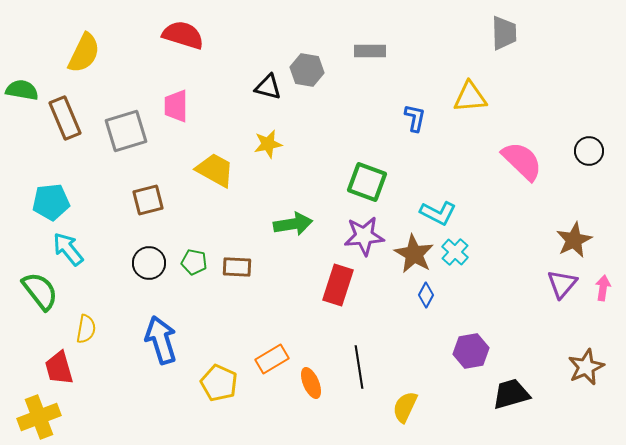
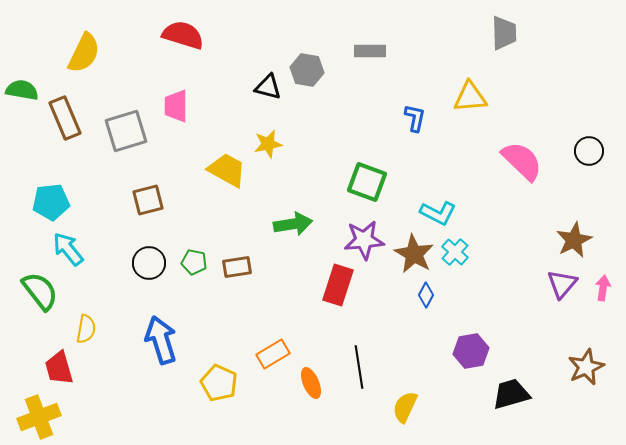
yellow trapezoid at (215, 170): moved 12 px right
purple star at (364, 236): moved 4 px down
brown rectangle at (237, 267): rotated 12 degrees counterclockwise
orange rectangle at (272, 359): moved 1 px right, 5 px up
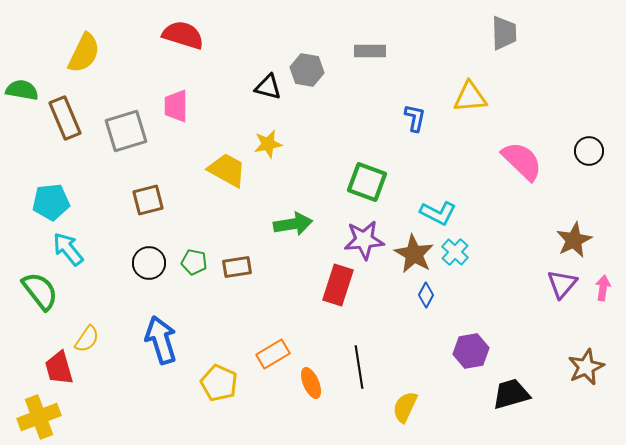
yellow semicircle at (86, 329): moved 1 px right, 10 px down; rotated 24 degrees clockwise
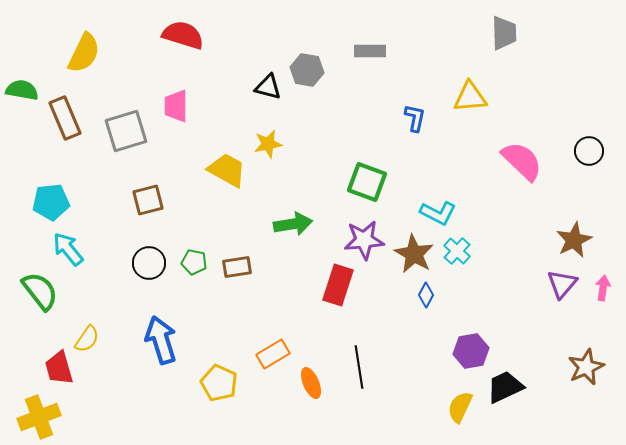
cyan cross at (455, 252): moved 2 px right, 1 px up
black trapezoid at (511, 394): moved 6 px left, 7 px up; rotated 9 degrees counterclockwise
yellow semicircle at (405, 407): moved 55 px right
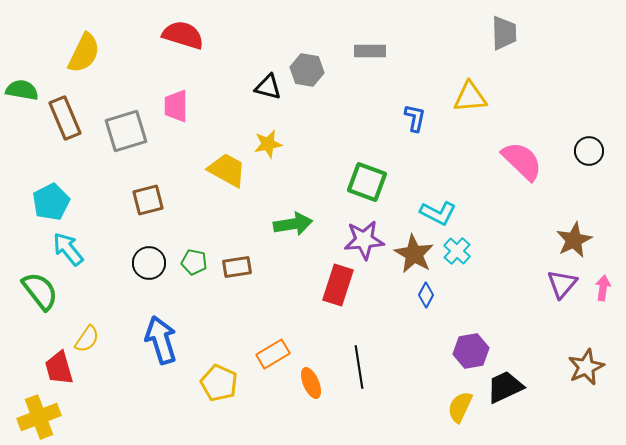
cyan pentagon at (51, 202): rotated 21 degrees counterclockwise
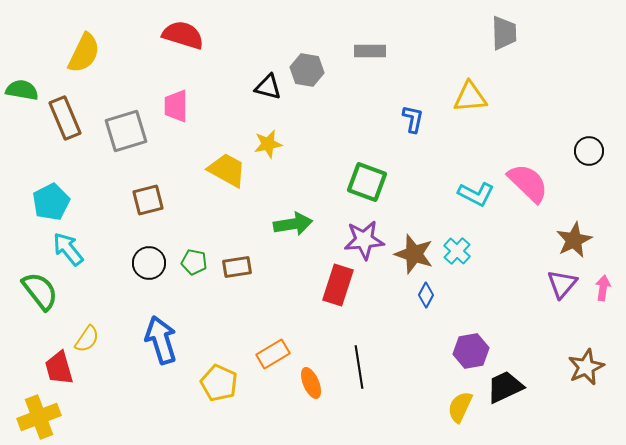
blue L-shape at (415, 118): moved 2 px left, 1 px down
pink semicircle at (522, 161): moved 6 px right, 22 px down
cyan L-shape at (438, 213): moved 38 px right, 19 px up
brown star at (414, 254): rotated 12 degrees counterclockwise
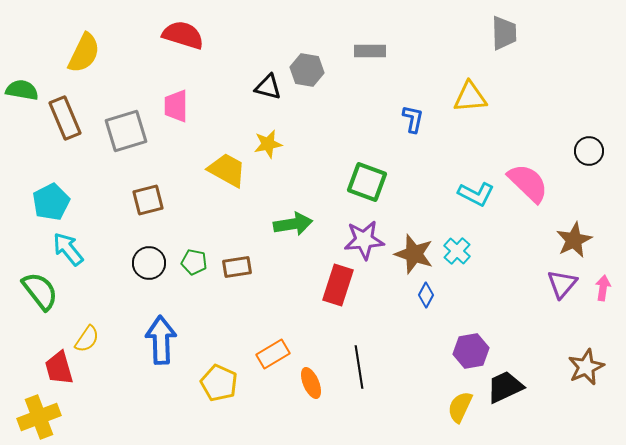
blue arrow at (161, 340): rotated 15 degrees clockwise
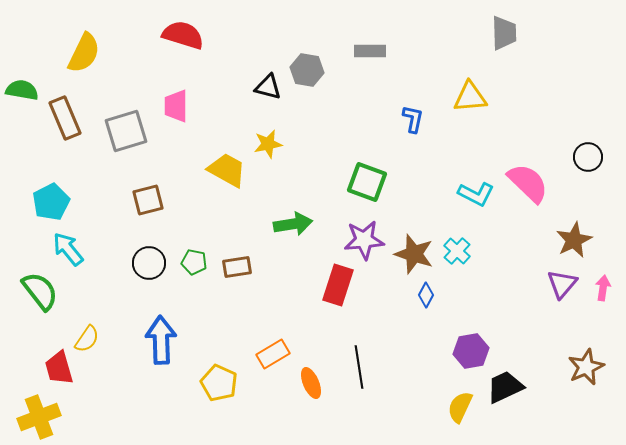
black circle at (589, 151): moved 1 px left, 6 px down
